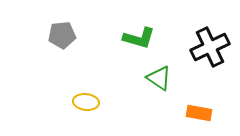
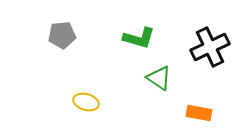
yellow ellipse: rotated 10 degrees clockwise
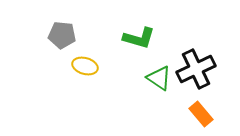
gray pentagon: rotated 12 degrees clockwise
black cross: moved 14 px left, 22 px down
yellow ellipse: moved 1 px left, 36 px up
orange rectangle: moved 2 px right, 1 px down; rotated 40 degrees clockwise
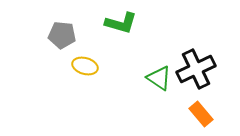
green L-shape: moved 18 px left, 15 px up
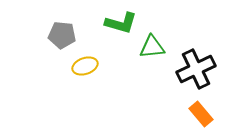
yellow ellipse: rotated 35 degrees counterclockwise
green triangle: moved 7 px left, 31 px up; rotated 40 degrees counterclockwise
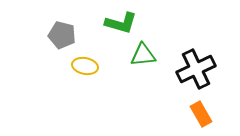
gray pentagon: rotated 8 degrees clockwise
green triangle: moved 9 px left, 8 px down
yellow ellipse: rotated 30 degrees clockwise
orange rectangle: rotated 10 degrees clockwise
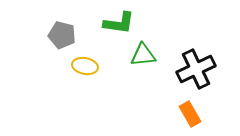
green L-shape: moved 2 px left; rotated 8 degrees counterclockwise
orange rectangle: moved 11 px left
